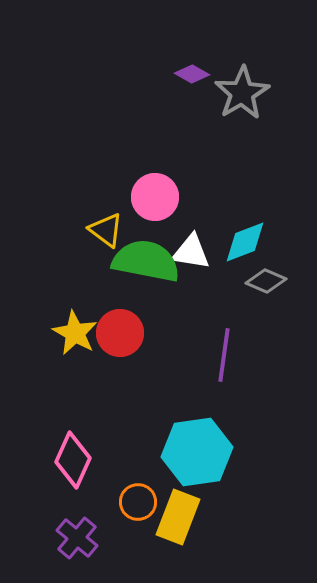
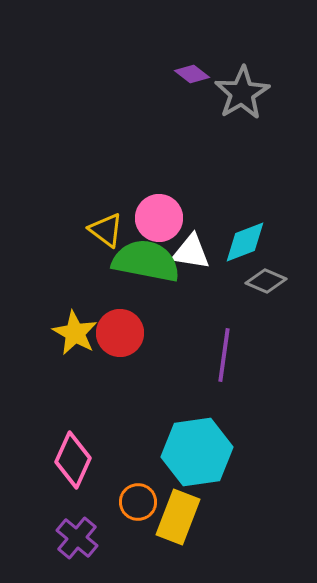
purple diamond: rotated 8 degrees clockwise
pink circle: moved 4 px right, 21 px down
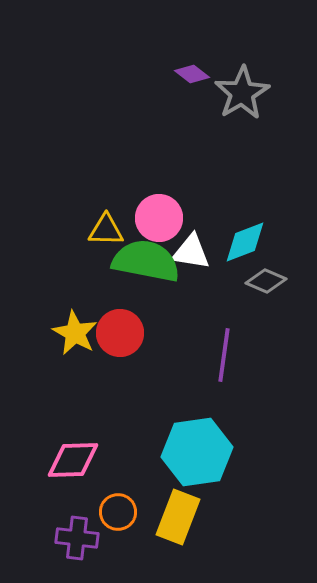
yellow triangle: rotated 36 degrees counterclockwise
pink diamond: rotated 64 degrees clockwise
orange circle: moved 20 px left, 10 px down
purple cross: rotated 33 degrees counterclockwise
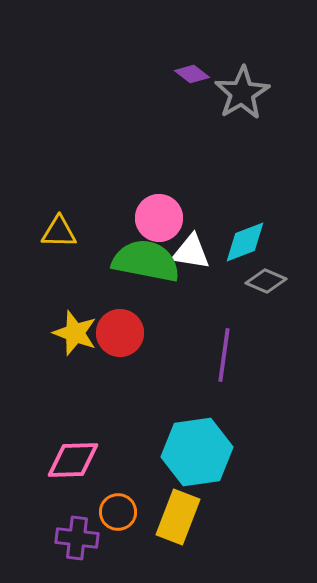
yellow triangle: moved 47 px left, 2 px down
yellow star: rotated 9 degrees counterclockwise
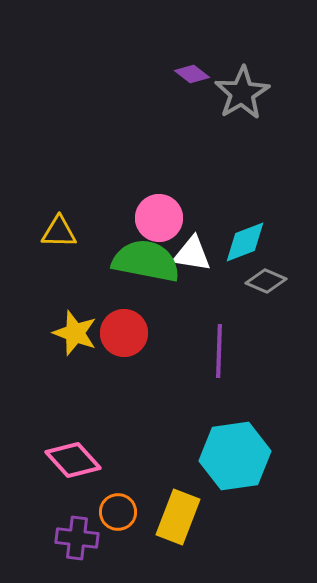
white triangle: moved 1 px right, 2 px down
red circle: moved 4 px right
purple line: moved 5 px left, 4 px up; rotated 6 degrees counterclockwise
cyan hexagon: moved 38 px right, 4 px down
pink diamond: rotated 50 degrees clockwise
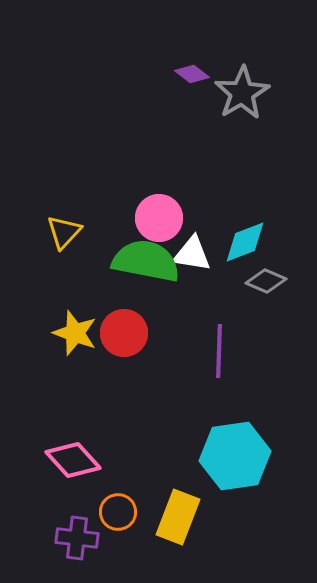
yellow triangle: moved 5 px right; rotated 48 degrees counterclockwise
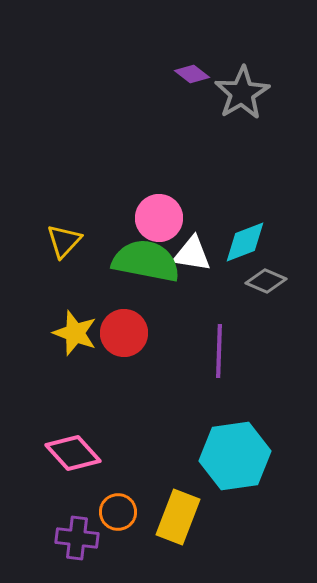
yellow triangle: moved 9 px down
pink diamond: moved 7 px up
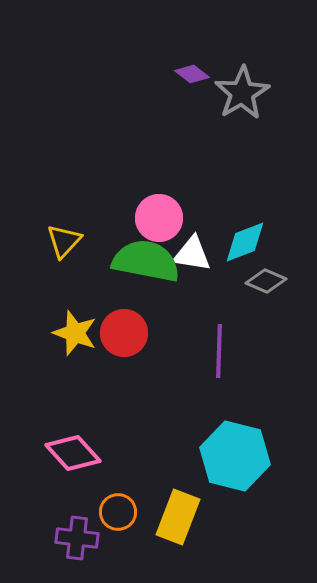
cyan hexagon: rotated 22 degrees clockwise
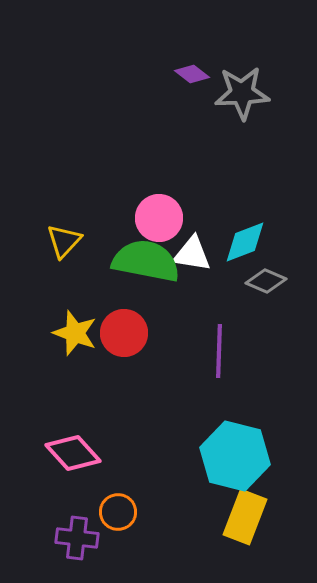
gray star: rotated 28 degrees clockwise
yellow rectangle: moved 67 px right
